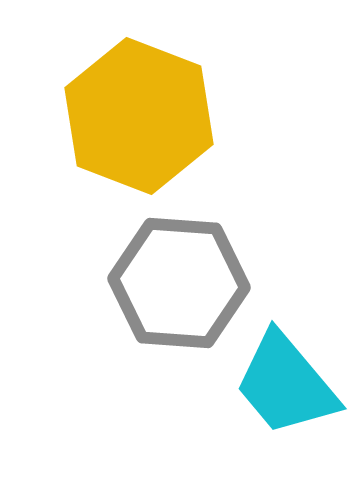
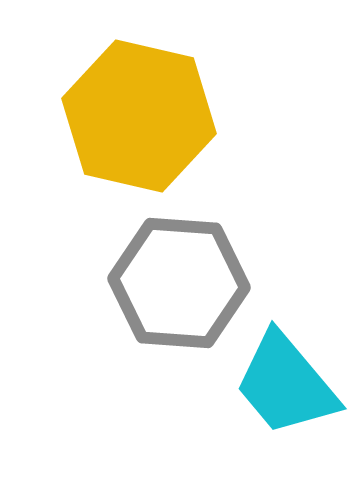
yellow hexagon: rotated 8 degrees counterclockwise
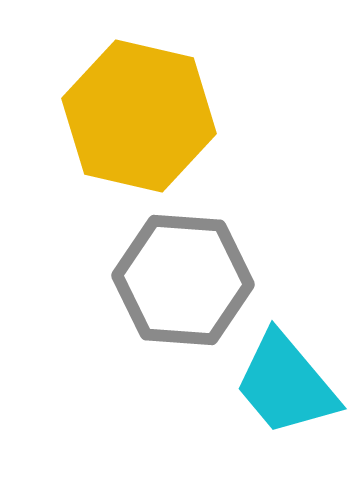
gray hexagon: moved 4 px right, 3 px up
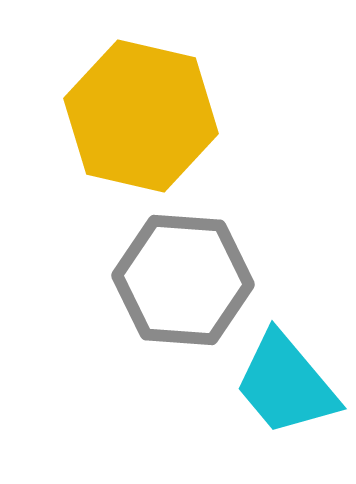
yellow hexagon: moved 2 px right
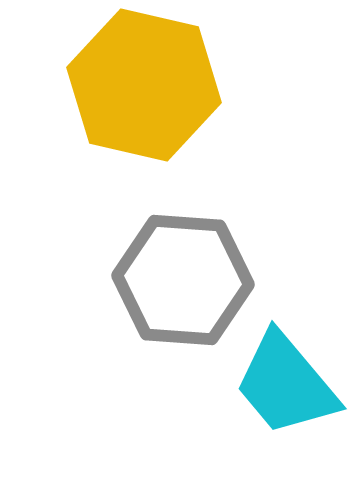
yellow hexagon: moved 3 px right, 31 px up
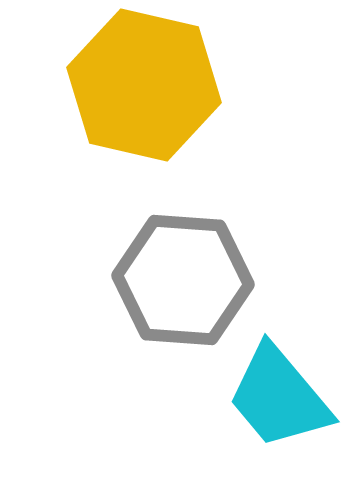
cyan trapezoid: moved 7 px left, 13 px down
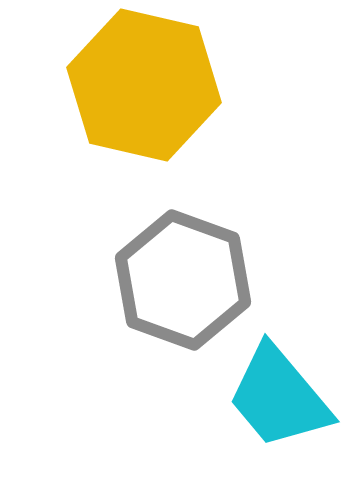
gray hexagon: rotated 16 degrees clockwise
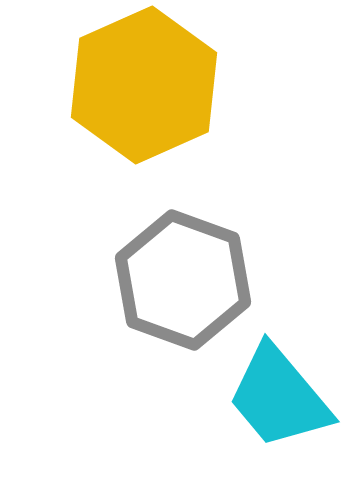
yellow hexagon: rotated 23 degrees clockwise
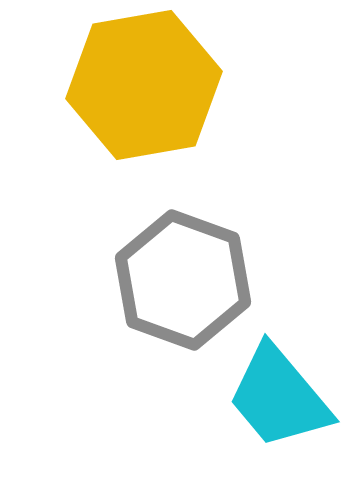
yellow hexagon: rotated 14 degrees clockwise
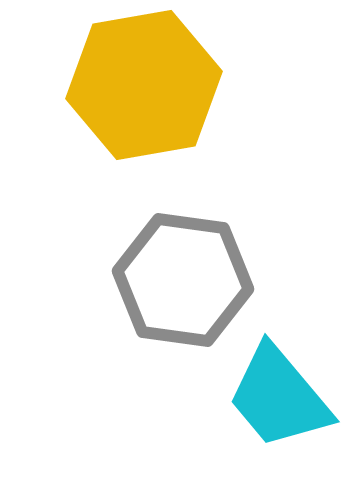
gray hexagon: rotated 12 degrees counterclockwise
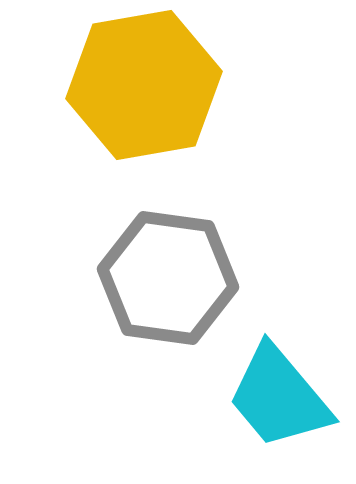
gray hexagon: moved 15 px left, 2 px up
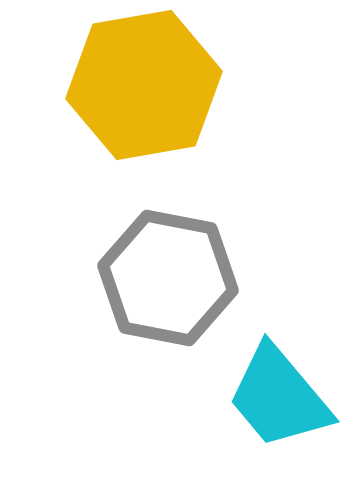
gray hexagon: rotated 3 degrees clockwise
